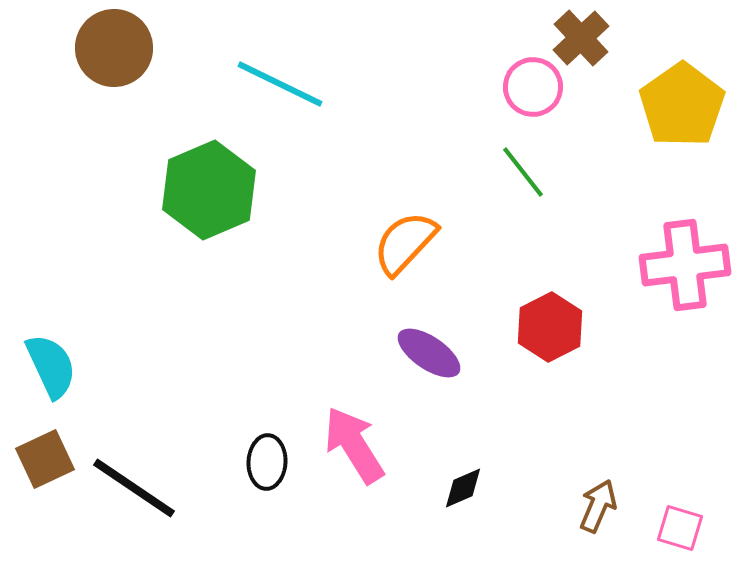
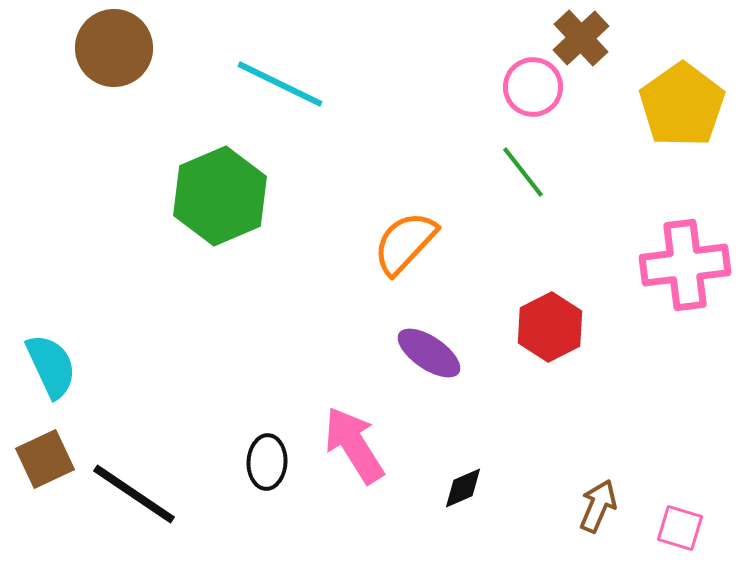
green hexagon: moved 11 px right, 6 px down
black line: moved 6 px down
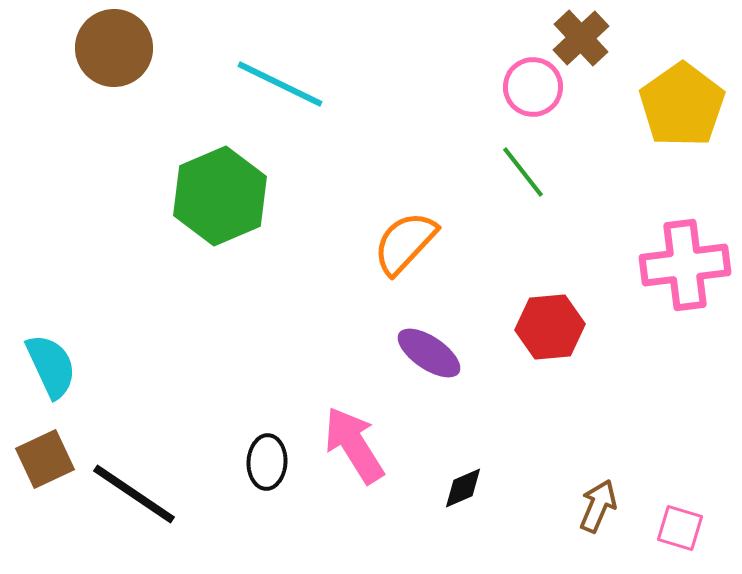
red hexagon: rotated 22 degrees clockwise
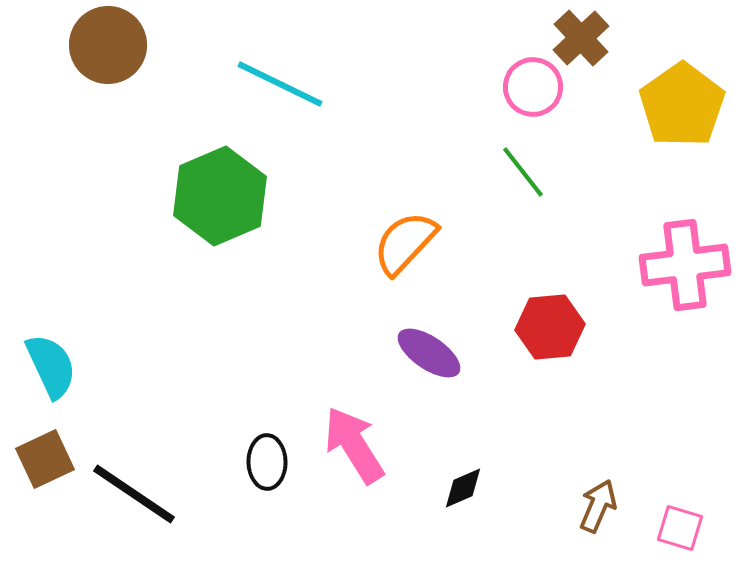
brown circle: moved 6 px left, 3 px up
black ellipse: rotated 4 degrees counterclockwise
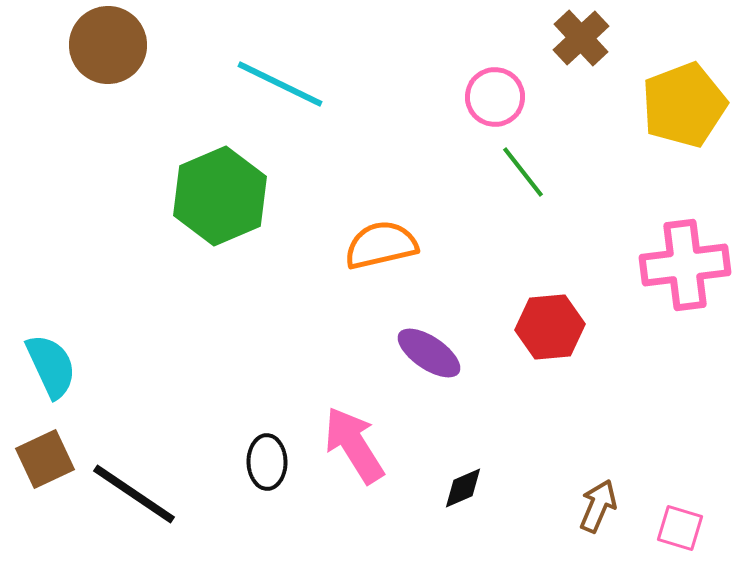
pink circle: moved 38 px left, 10 px down
yellow pentagon: moved 2 px right; rotated 14 degrees clockwise
orange semicircle: moved 24 px left, 2 px down; rotated 34 degrees clockwise
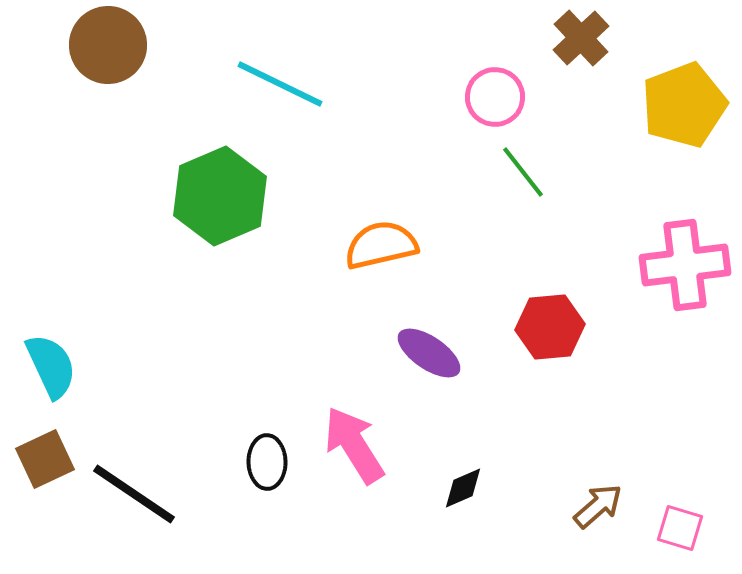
brown arrow: rotated 26 degrees clockwise
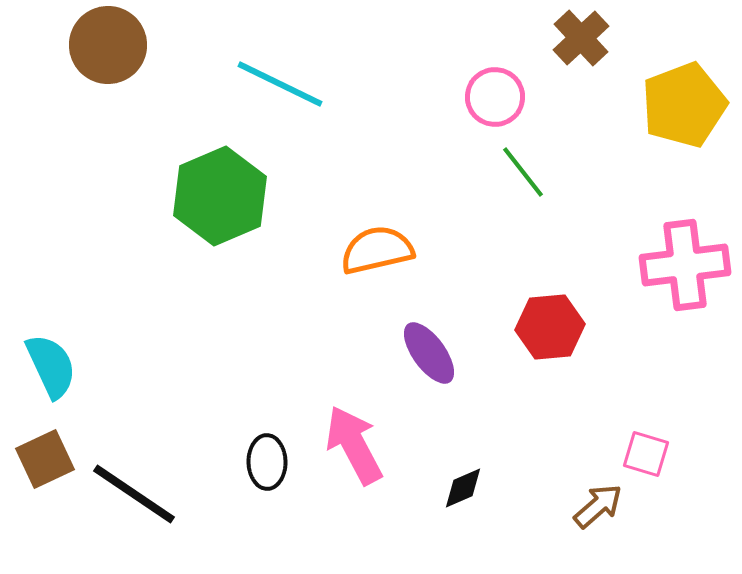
orange semicircle: moved 4 px left, 5 px down
purple ellipse: rotated 20 degrees clockwise
pink arrow: rotated 4 degrees clockwise
pink square: moved 34 px left, 74 px up
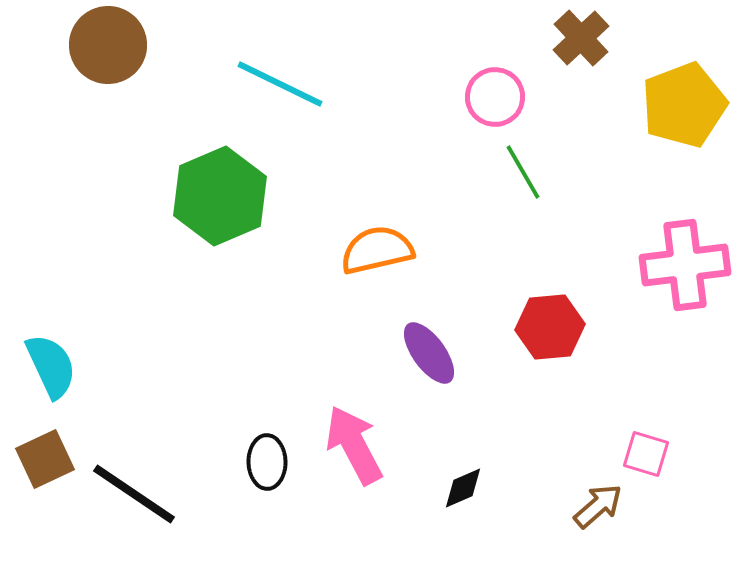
green line: rotated 8 degrees clockwise
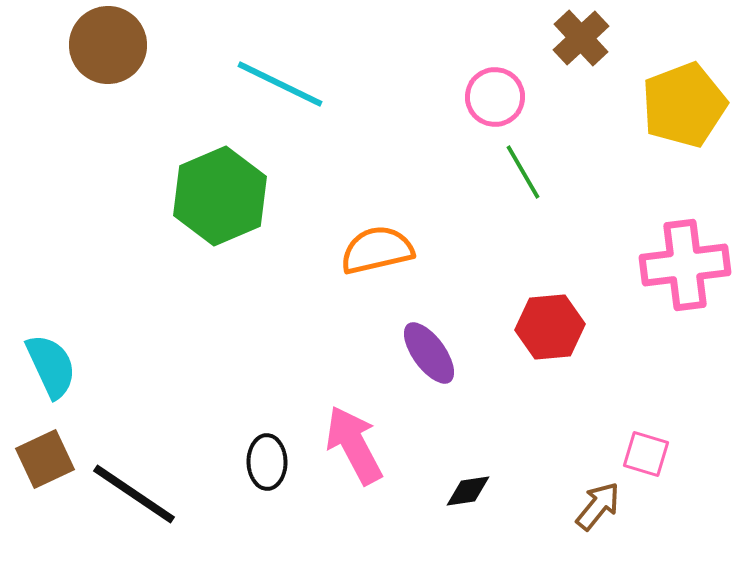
black diamond: moved 5 px right, 3 px down; rotated 15 degrees clockwise
brown arrow: rotated 10 degrees counterclockwise
